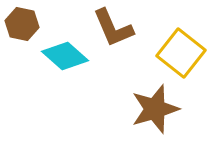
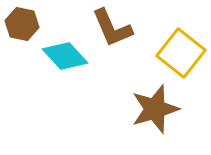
brown L-shape: moved 1 px left
cyan diamond: rotated 6 degrees clockwise
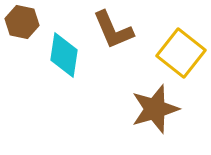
brown hexagon: moved 2 px up
brown L-shape: moved 1 px right, 2 px down
cyan diamond: moved 1 px left, 1 px up; rotated 51 degrees clockwise
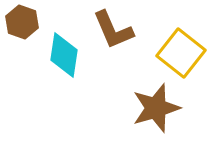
brown hexagon: rotated 8 degrees clockwise
brown star: moved 1 px right, 1 px up
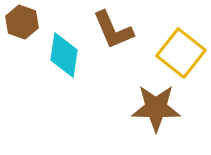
brown star: rotated 18 degrees clockwise
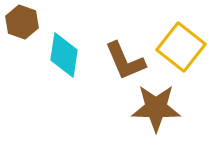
brown L-shape: moved 12 px right, 31 px down
yellow square: moved 6 px up
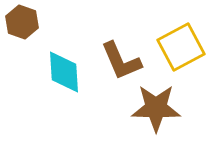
yellow square: rotated 24 degrees clockwise
cyan diamond: moved 17 px down; rotated 12 degrees counterclockwise
brown L-shape: moved 4 px left
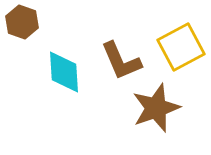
brown star: rotated 21 degrees counterclockwise
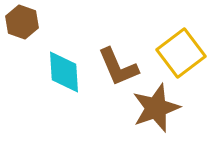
yellow square: moved 6 px down; rotated 9 degrees counterclockwise
brown L-shape: moved 3 px left, 6 px down
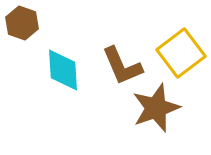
brown hexagon: moved 1 px down
brown L-shape: moved 4 px right, 1 px up
cyan diamond: moved 1 px left, 2 px up
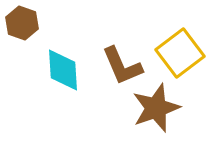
yellow square: moved 1 px left
